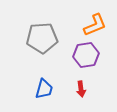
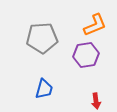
red arrow: moved 15 px right, 12 px down
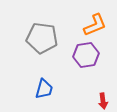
gray pentagon: rotated 12 degrees clockwise
red arrow: moved 7 px right
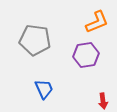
orange L-shape: moved 2 px right, 3 px up
gray pentagon: moved 7 px left, 2 px down
blue trapezoid: rotated 40 degrees counterclockwise
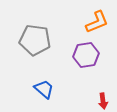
blue trapezoid: rotated 25 degrees counterclockwise
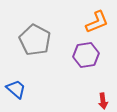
gray pentagon: rotated 20 degrees clockwise
blue trapezoid: moved 28 px left
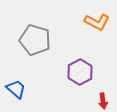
orange L-shape: rotated 50 degrees clockwise
gray pentagon: rotated 12 degrees counterclockwise
purple hexagon: moved 6 px left, 17 px down; rotated 20 degrees counterclockwise
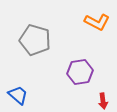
purple hexagon: rotated 20 degrees clockwise
blue trapezoid: moved 2 px right, 6 px down
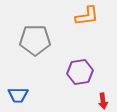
orange L-shape: moved 10 px left, 6 px up; rotated 35 degrees counterclockwise
gray pentagon: rotated 16 degrees counterclockwise
blue trapezoid: rotated 140 degrees clockwise
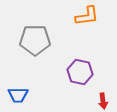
purple hexagon: rotated 20 degrees clockwise
